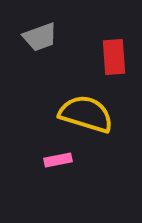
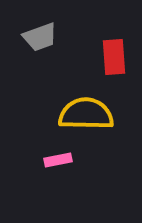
yellow semicircle: rotated 16 degrees counterclockwise
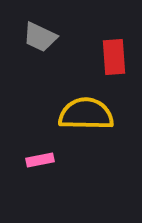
gray trapezoid: rotated 45 degrees clockwise
pink rectangle: moved 18 px left
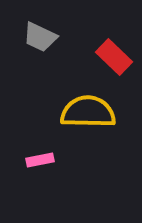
red rectangle: rotated 42 degrees counterclockwise
yellow semicircle: moved 2 px right, 2 px up
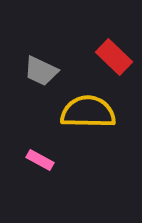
gray trapezoid: moved 1 px right, 34 px down
pink rectangle: rotated 40 degrees clockwise
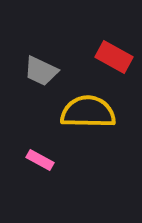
red rectangle: rotated 15 degrees counterclockwise
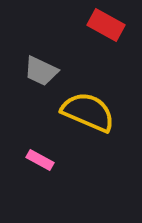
red rectangle: moved 8 px left, 32 px up
yellow semicircle: rotated 22 degrees clockwise
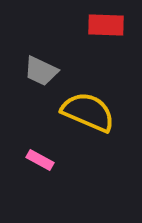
red rectangle: rotated 27 degrees counterclockwise
